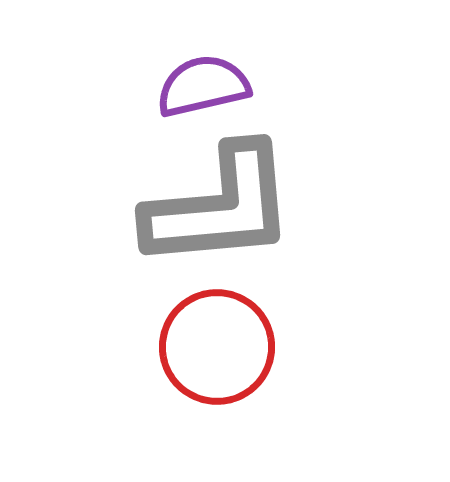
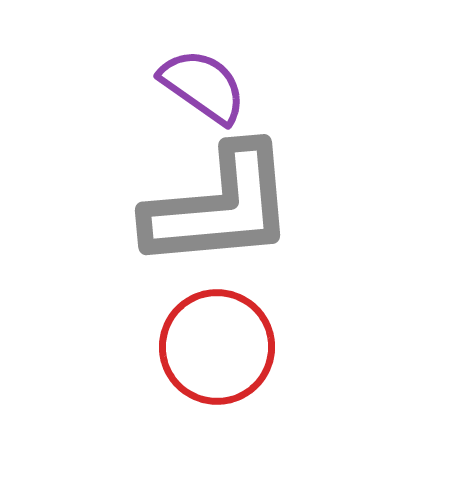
purple semicircle: rotated 48 degrees clockwise
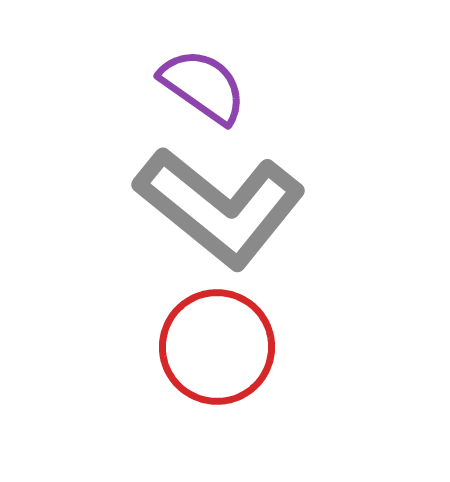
gray L-shape: rotated 44 degrees clockwise
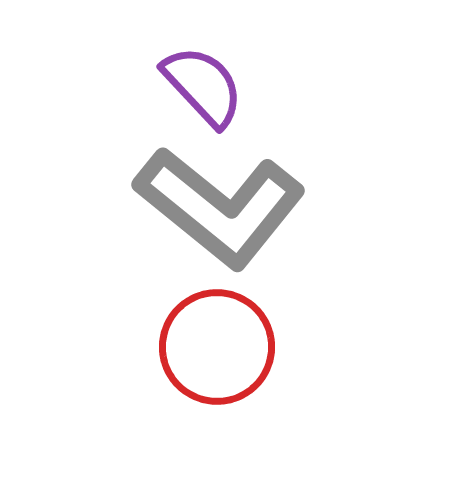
purple semicircle: rotated 12 degrees clockwise
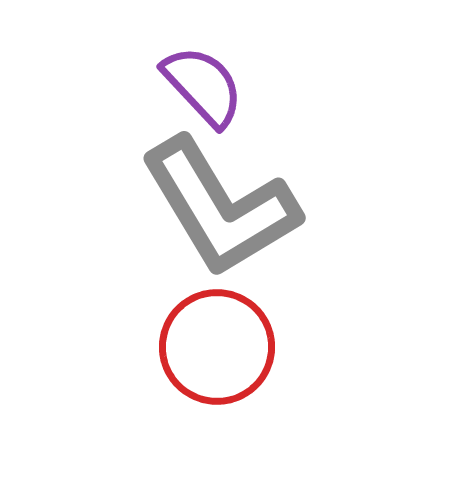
gray L-shape: rotated 20 degrees clockwise
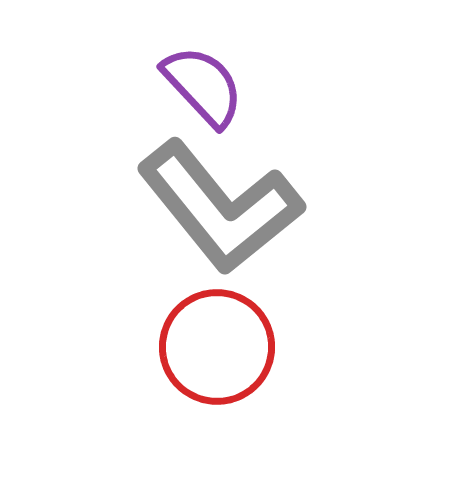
gray L-shape: rotated 8 degrees counterclockwise
